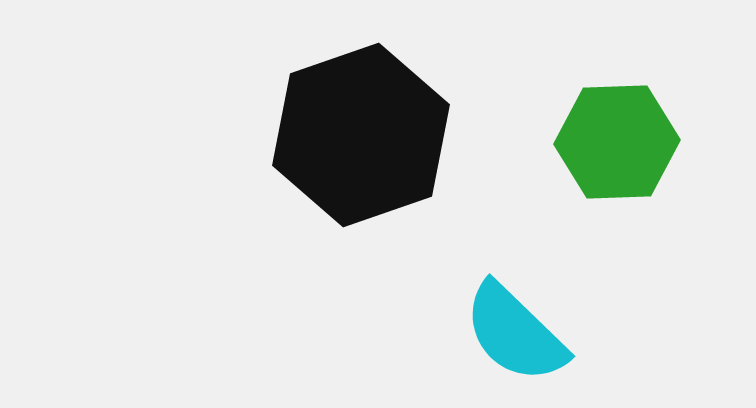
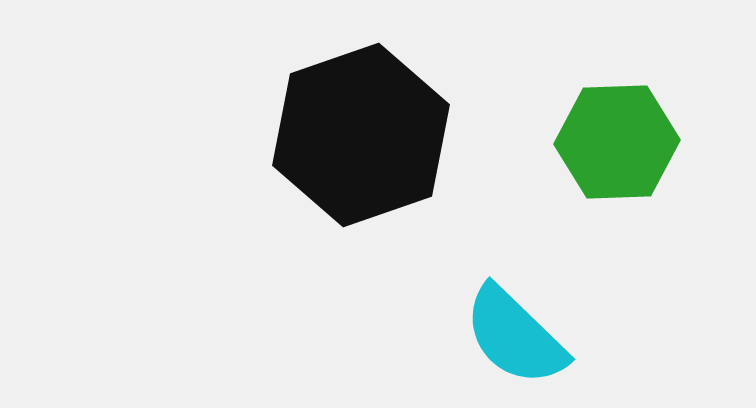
cyan semicircle: moved 3 px down
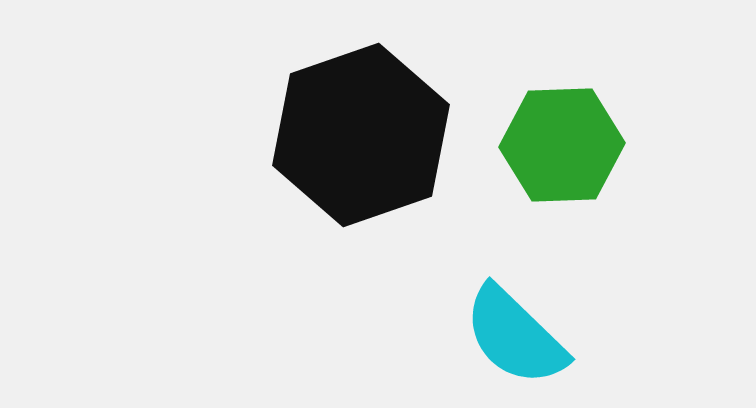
green hexagon: moved 55 px left, 3 px down
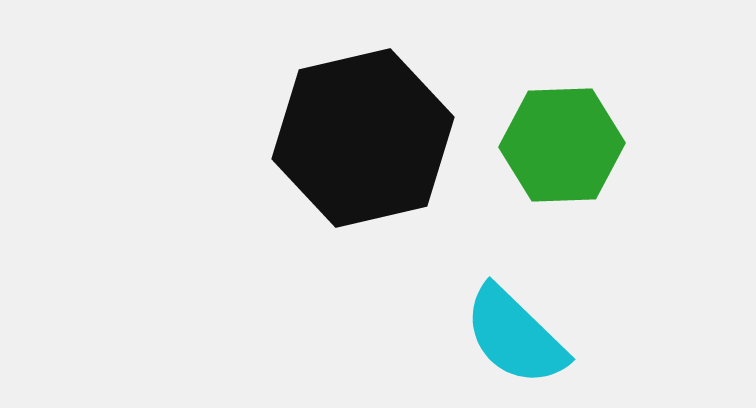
black hexagon: moved 2 px right, 3 px down; rotated 6 degrees clockwise
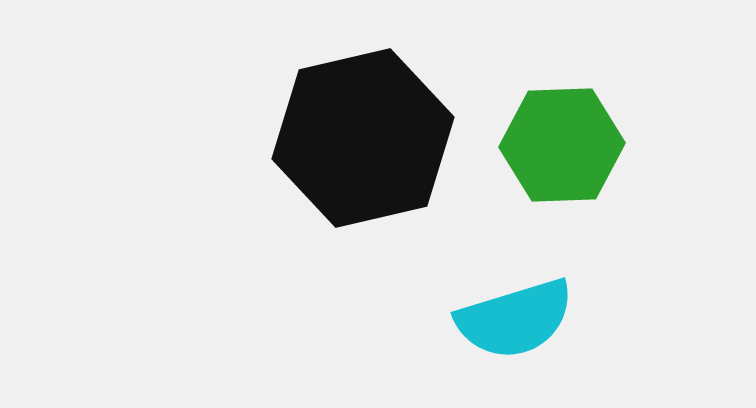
cyan semicircle: moved 17 px up; rotated 61 degrees counterclockwise
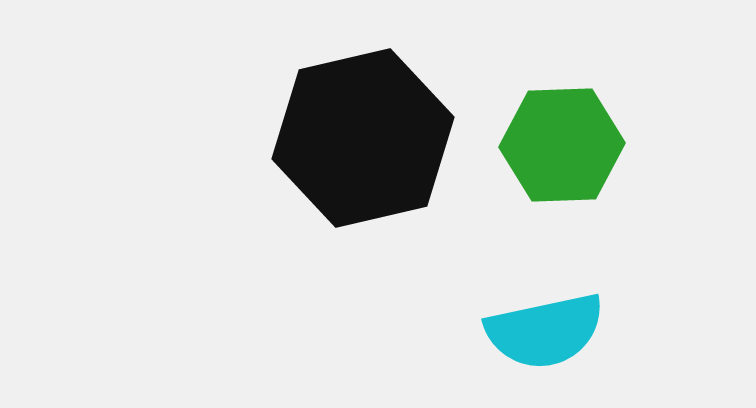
cyan semicircle: moved 30 px right, 12 px down; rotated 5 degrees clockwise
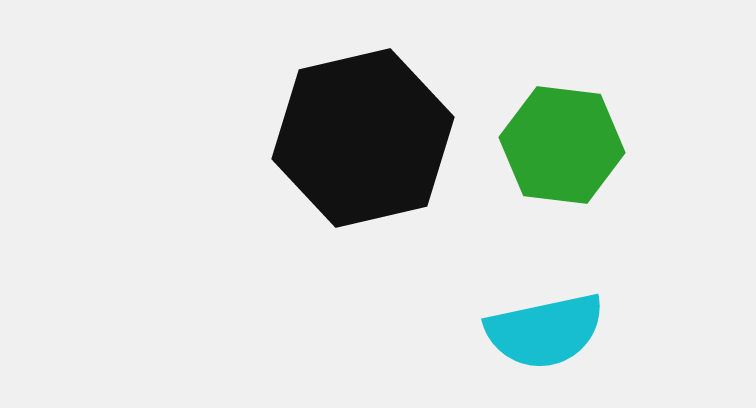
green hexagon: rotated 9 degrees clockwise
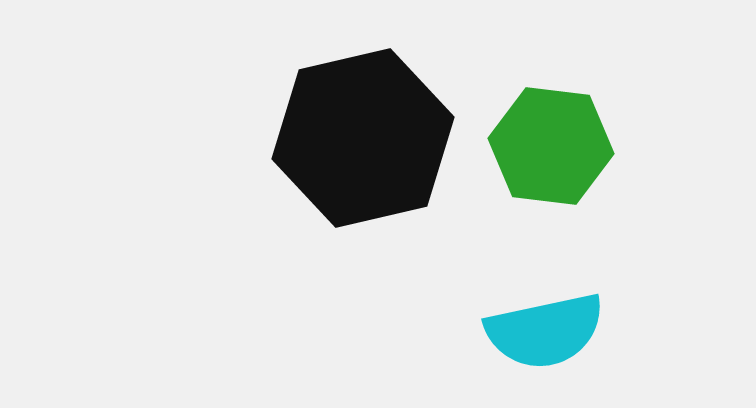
green hexagon: moved 11 px left, 1 px down
